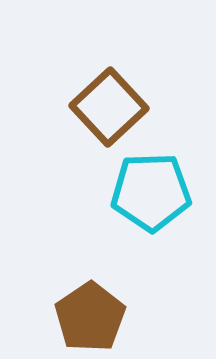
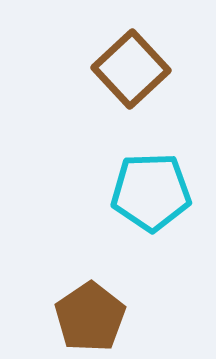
brown square: moved 22 px right, 38 px up
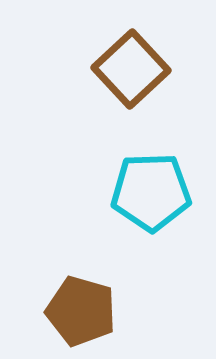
brown pentagon: moved 9 px left, 6 px up; rotated 22 degrees counterclockwise
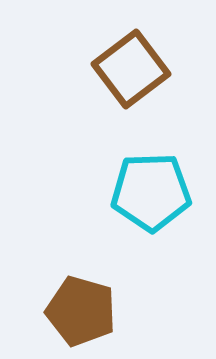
brown square: rotated 6 degrees clockwise
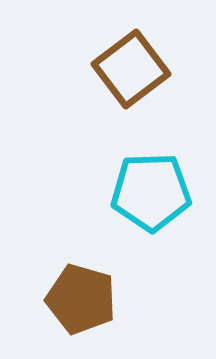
brown pentagon: moved 12 px up
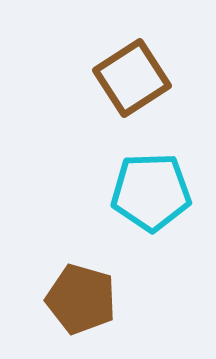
brown square: moved 1 px right, 9 px down; rotated 4 degrees clockwise
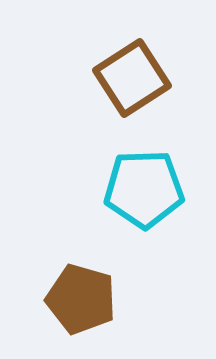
cyan pentagon: moved 7 px left, 3 px up
